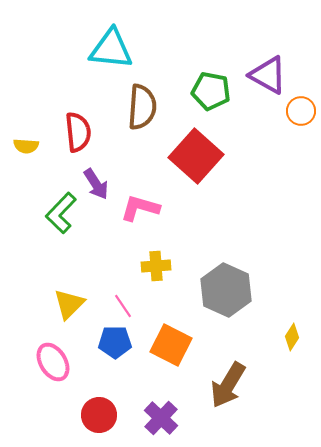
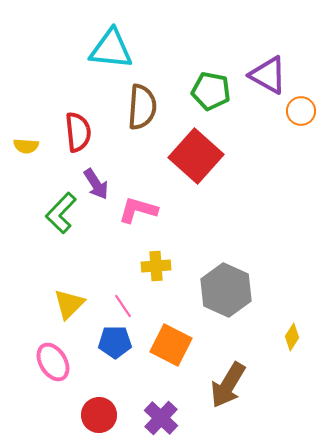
pink L-shape: moved 2 px left, 2 px down
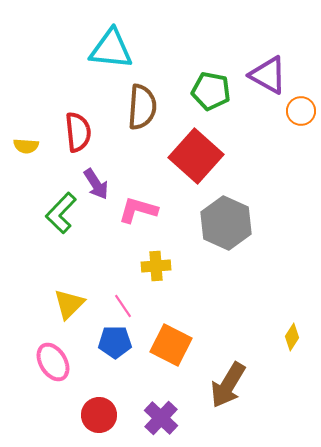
gray hexagon: moved 67 px up
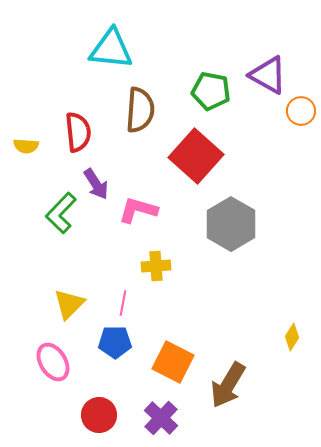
brown semicircle: moved 2 px left, 3 px down
gray hexagon: moved 5 px right, 1 px down; rotated 6 degrees clockwise
pink line: moved 3 px up; rotated 45 degrees clockwise
orange square: moved 2 px right, 17 px down
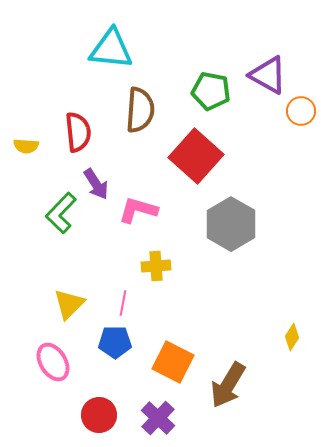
purple cross: moved 3 px left
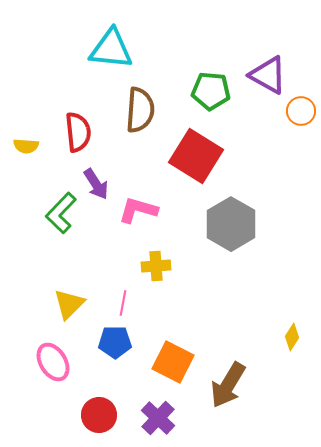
green pentagon: rotated 6 degrees counterclockwise
red square: rotated 10 degrees counterclockwise
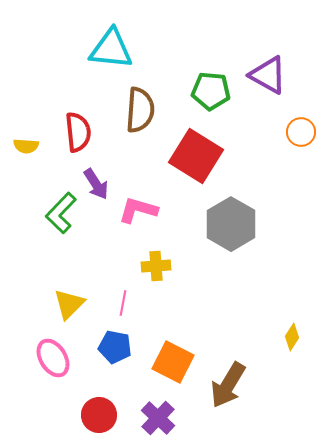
orange circle: moved 21 px down
blue pentagon: moved 5 px down; rotated 12 degrees clockwise
pink ellipse: moved 4 px up
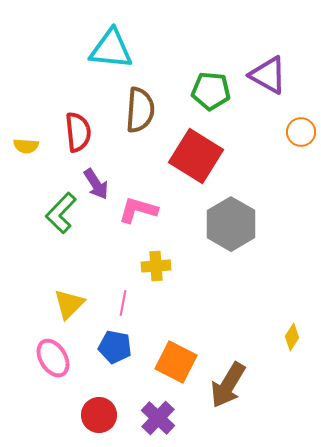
orange square: moved 3 px right
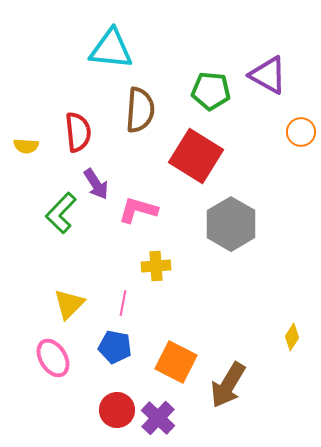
red circle: moved 18 px right, 5 px up
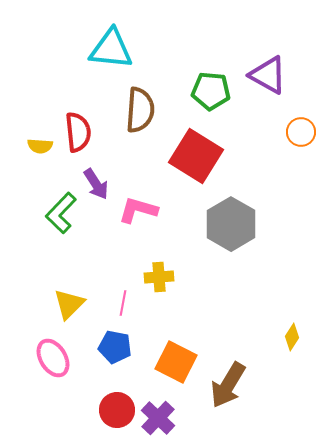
yellow semicircle: moved 14 px right
yellow cross: moved 3 px right, 11 px down
